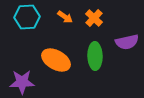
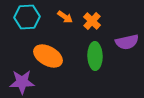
orange cross: moved 2 px left, 3 px down
orange ellipse: moved 8 px left, 4 px up
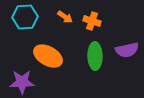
cyan hexagon: moved 2 px left
orange cross: rotated 24 degrees counterclockwise
purple semicircle: moved 8 px down
